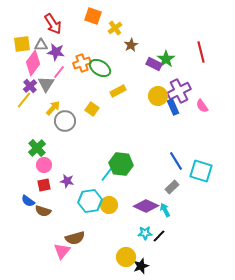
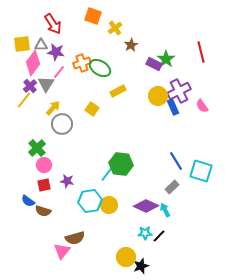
gray circle at (65, 121): moved 3 px left, 3 px down
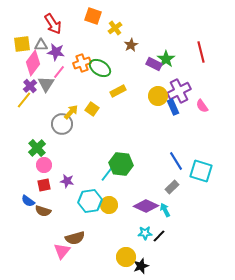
yellow arrow at (53, 108): moved 18 px right, 4 px down
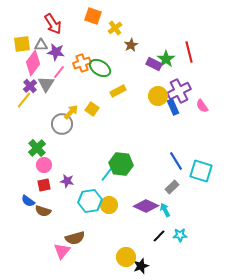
red line at (201, 52): moved 12 px left
cyan star at (145, 233): moved 35 px right, 2 px down
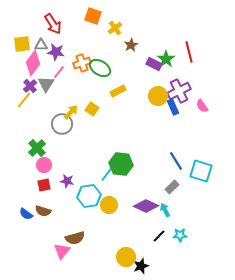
blue semicircle at (28, 201): moved 2 px left, 13 px down
cyan hexagon at (90, 201): moved 1 px left, 5 px up
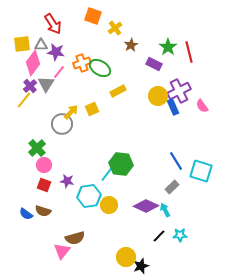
green star at (166, 59): moved 2 px right, 12 px up
yellow square at (92, 109): rotated 32 degrees clockwise
red square at (44, 185): rotated 32 degrees clockwise
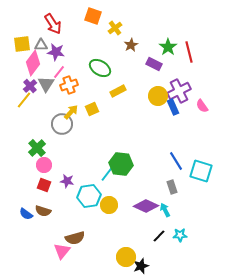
orange cross at (82, 63): moved 13 px left, 22 px down
gray rectangle at (172, 187): rotated 64 degrees counterclockwise
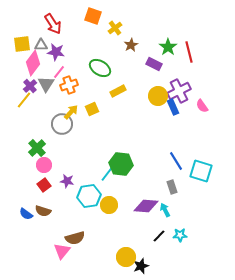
red square at (44, 185): rotated 32 degrees clockwise
purple diamond at (146, 206): rotated 20 degrees counterclockwise
